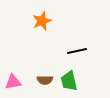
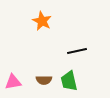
orange star: rotated 24 degrees counterclockwise
brown semicircle: moved 1 px left
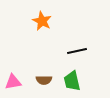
green trapezoid: moved 3 px right
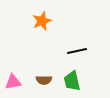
orange star: rotated 24 degrees clockwise
